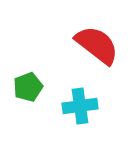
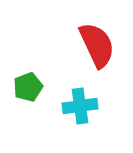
red semicircle: rotated 27 degrees clockwise
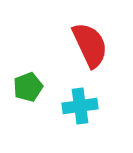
red semicircle: moved 7 px left
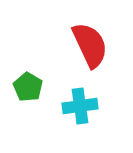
green pentagon: rotated 20 degrees counterclockwise
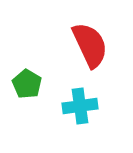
green pentagon: moved 1 px left, 3 px up
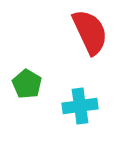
red semicircle: moved 13 px up
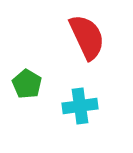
red semicircle: moved 3 px left, 5 px down
